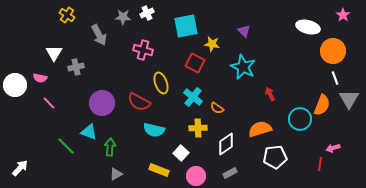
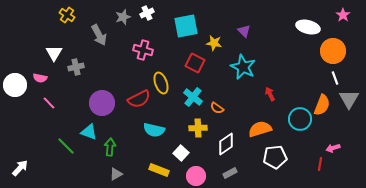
gray star at (123, 17): rotated 21 degrees counterclockwise
yellow star at (212, 44): moved 2 px right, 1 px up
red semicircle at (139, 102): moved 3 px up; rotated 55 degrees counterclockwise
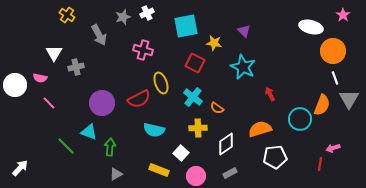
white ellipse at (308, 27): moved 3 px right
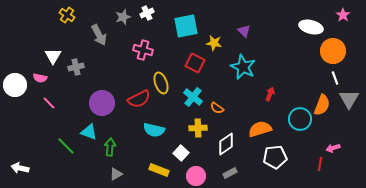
white triangle at (54, 53): moved 1 px left, 3 px down
red arrow at (270, 94): rotated 48 degrees clockwise
white arrow at (20, 168): rotated 120 degrees counterclockwise
